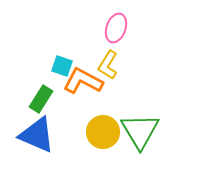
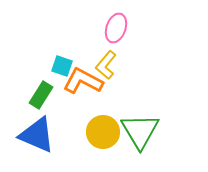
yellow L-shape: moved 2 px left; rotated 8 degrees clockwise
green rectangle: moved 4 px up
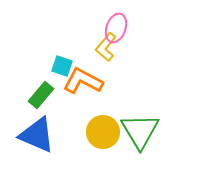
yellow L-shape: moved 18 px up
green rectangle: rotated 8 degrees clockwise
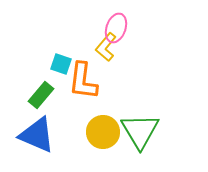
cyan square: moved 1 px left, 2 px up
orange L-shape: rotated 111 degrees counterclockwise
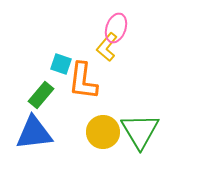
yellow L-shape: moved 1 px right
blue triangle: moved 3 px left, 2 px up; rotated 30 degrees counterclockwise
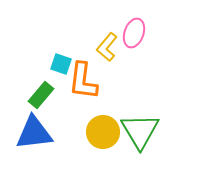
pink ellipse: moved 18 px right, 5 px down
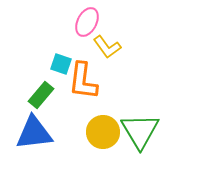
pink ellipse: moved 47 px left, 11 px up; rotated 8 degrees clockwise
yellow L-shape: rotated 76 degrees counterclockwise
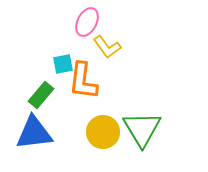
cyan square: moved 2 px right; rotated 30 degrees counterclockwise
green triangle: moved 2 px right, 2 px up
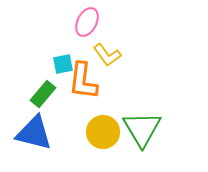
yellow L-shape: moved 8 px down
green rectangle: moved 2 px right, 1 px up
blue triangle: rotated 21 degrees clockwise
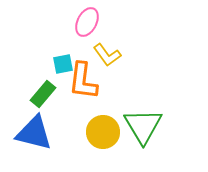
green triangle: moved 1 px right, 3 px up
